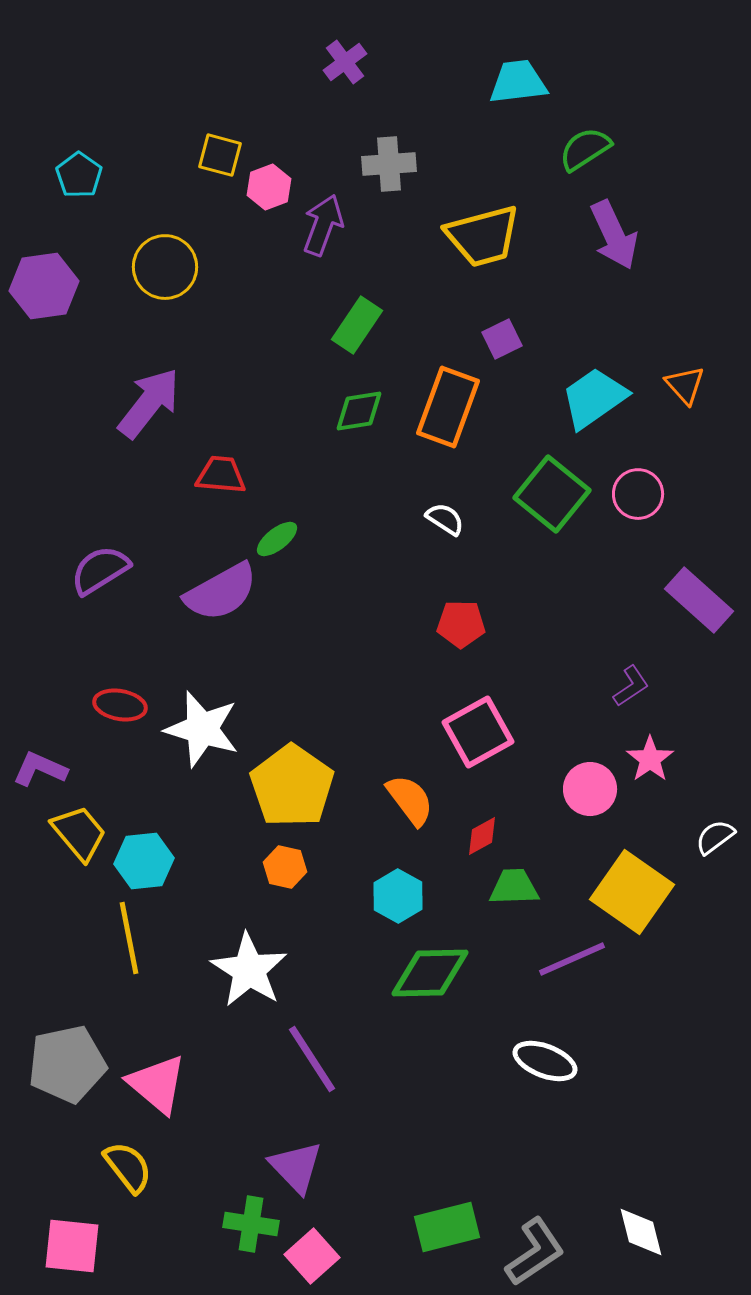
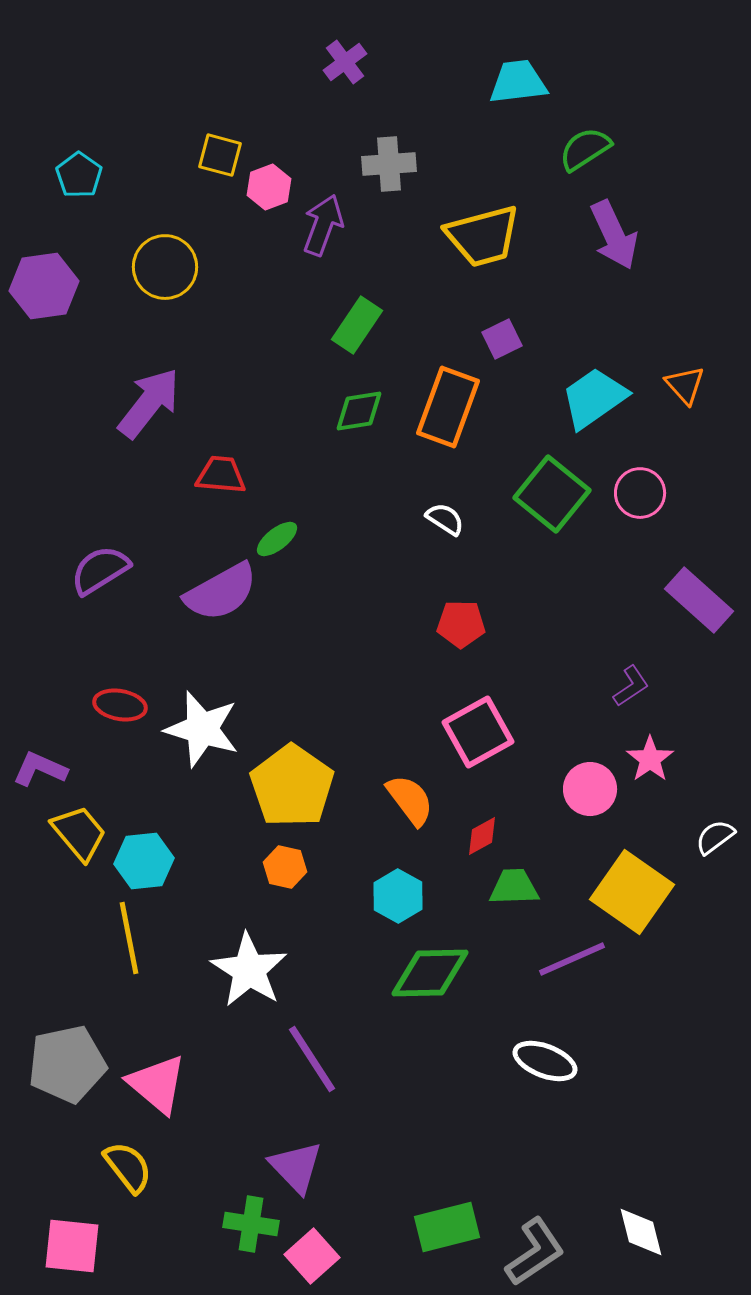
pink circle at (638, 494): moved 2 px right, 1 px up
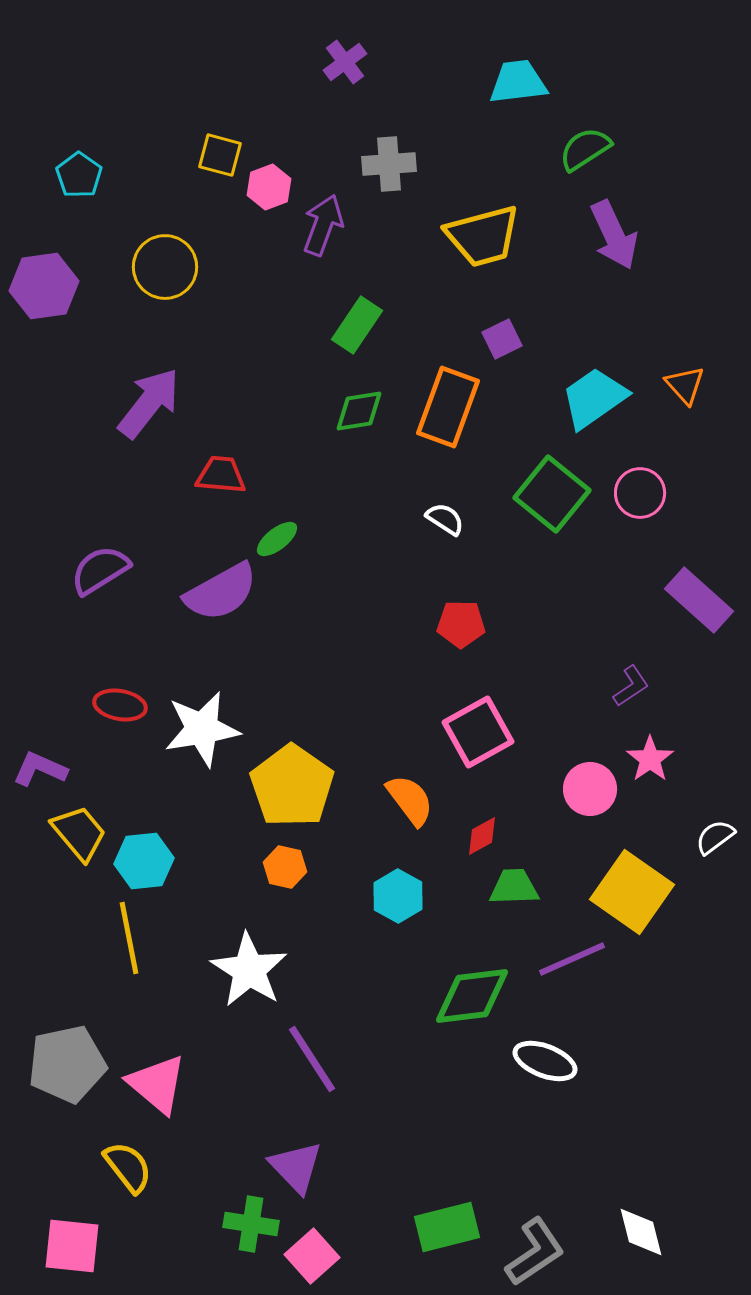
white star at (202, 729): rotated 26 degrees counterclockwise
green diamond at (430, 973): moved 42 px right, 23 px down; rotated 6 degrees counterclockwise
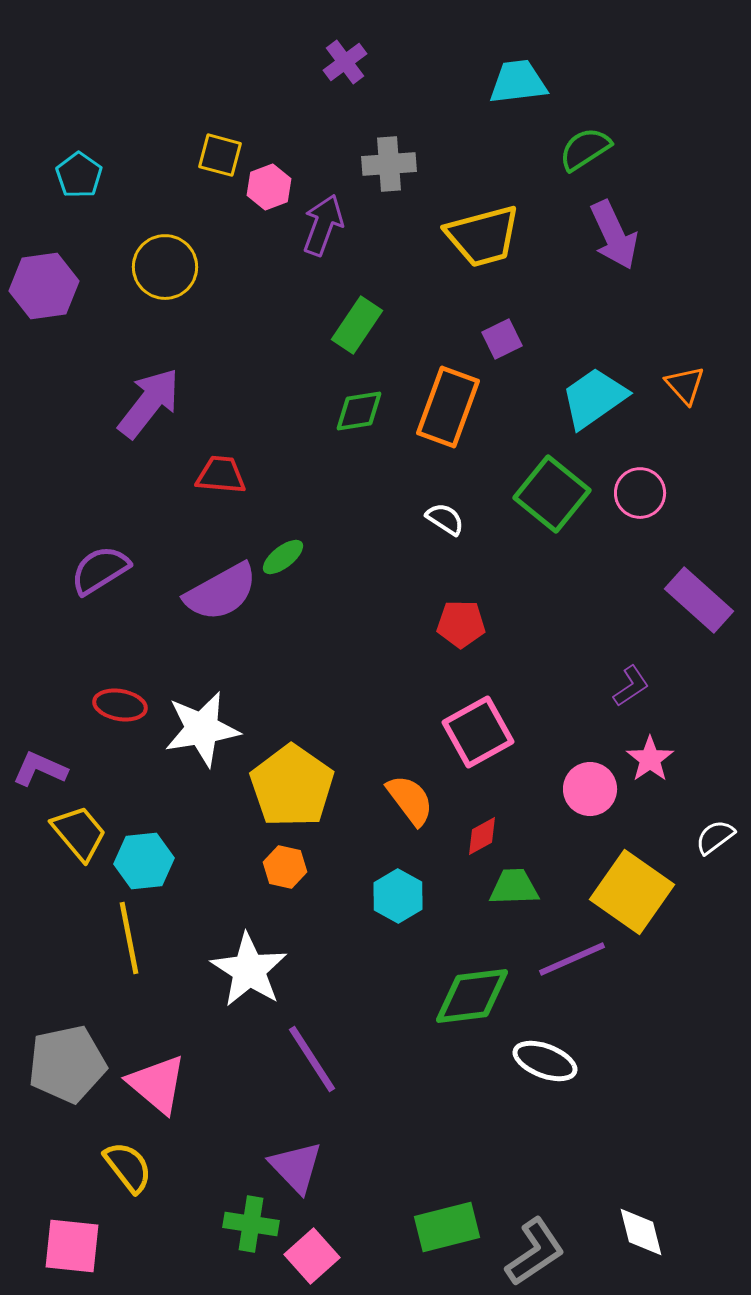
green ellipse at (277, 539): moved 6 px right, 18 px down
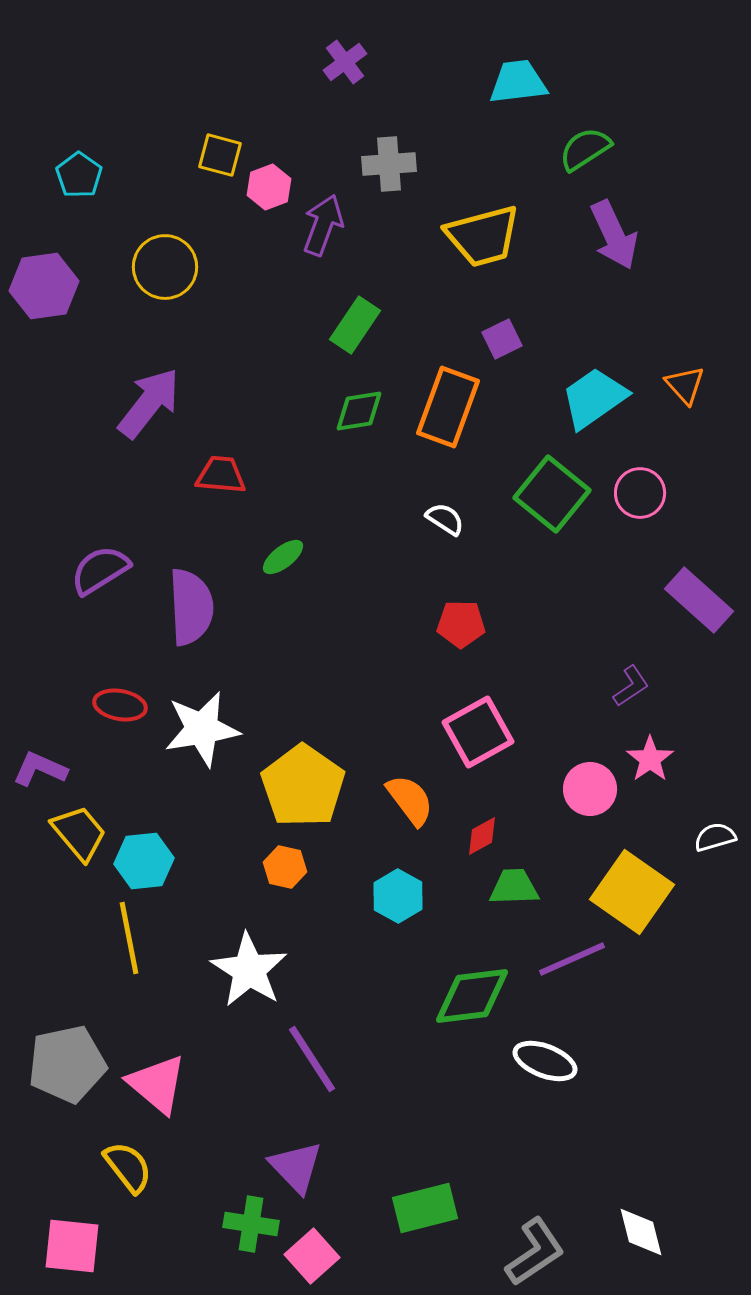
green rectangle at (357, 325): moved 2 px left
purple semicircle at (221, 592): moved 30 px left, 15 px down; rotated 64 degrees counterclockwise
yellow pentagon at (292, 786): moved 11 px right
white semicircle at (715, 837): rotated 21 degrees clockwise
green rectangle at (447, 1227): moved 22 px left, 19 px up
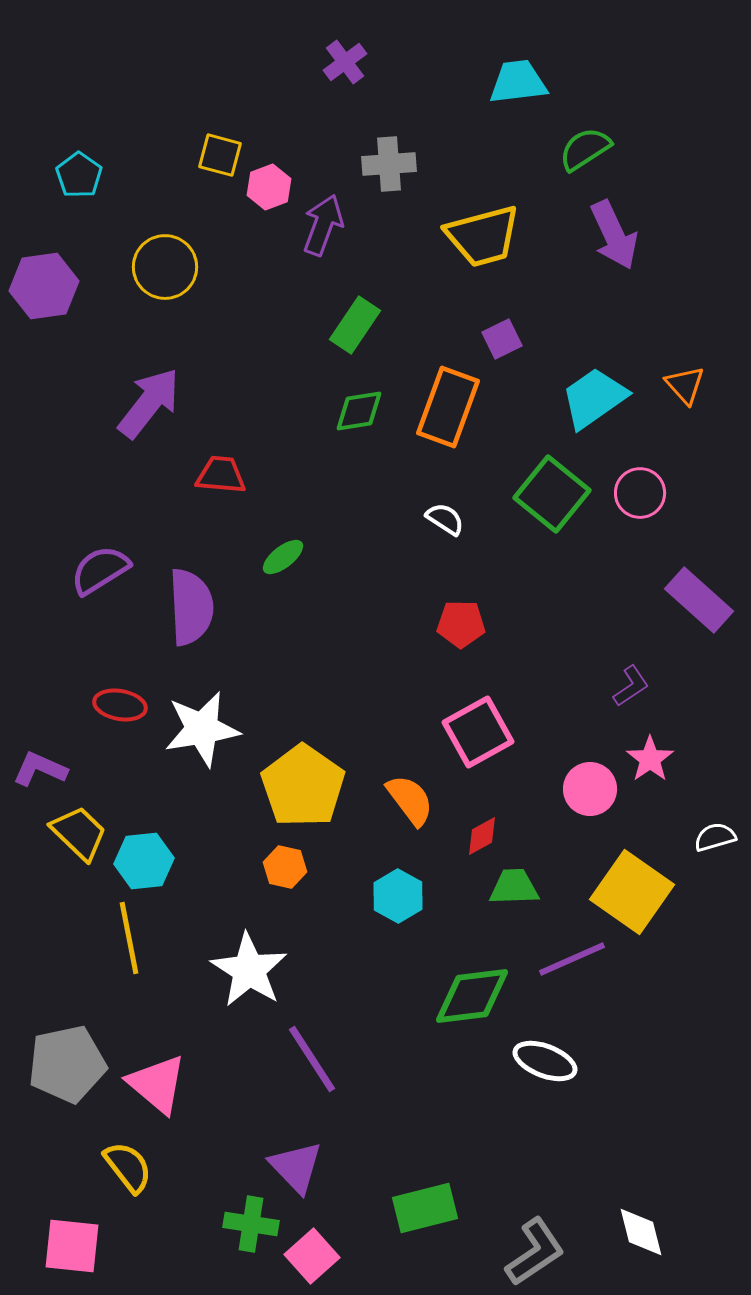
yellow trapezoid at (79, 833): rotated 6 degrees counterclockwise
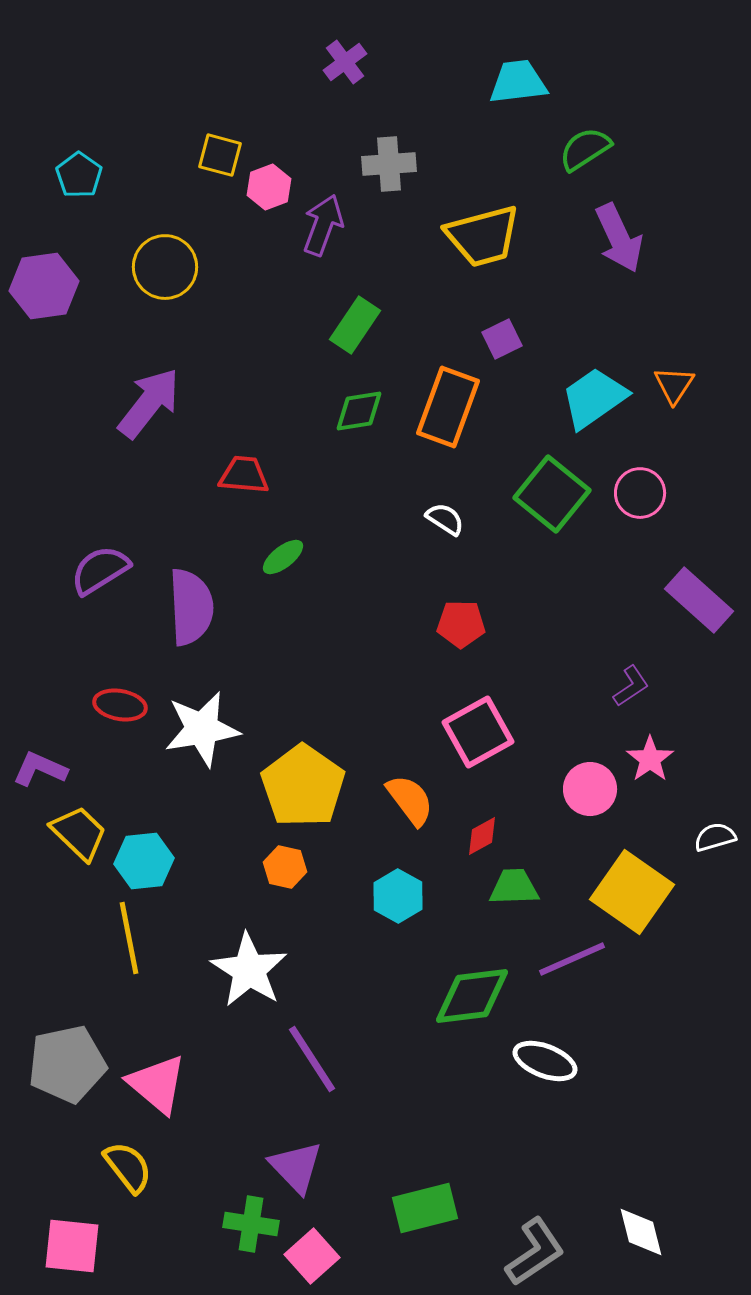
purple arrow at (614, 235): moved 5 px right, 3 px down
orange triangle at (685, 385): moved 11 px left; rotated 15 degrees clockwise
red trapezoid at (221, 475): moved 23 px right
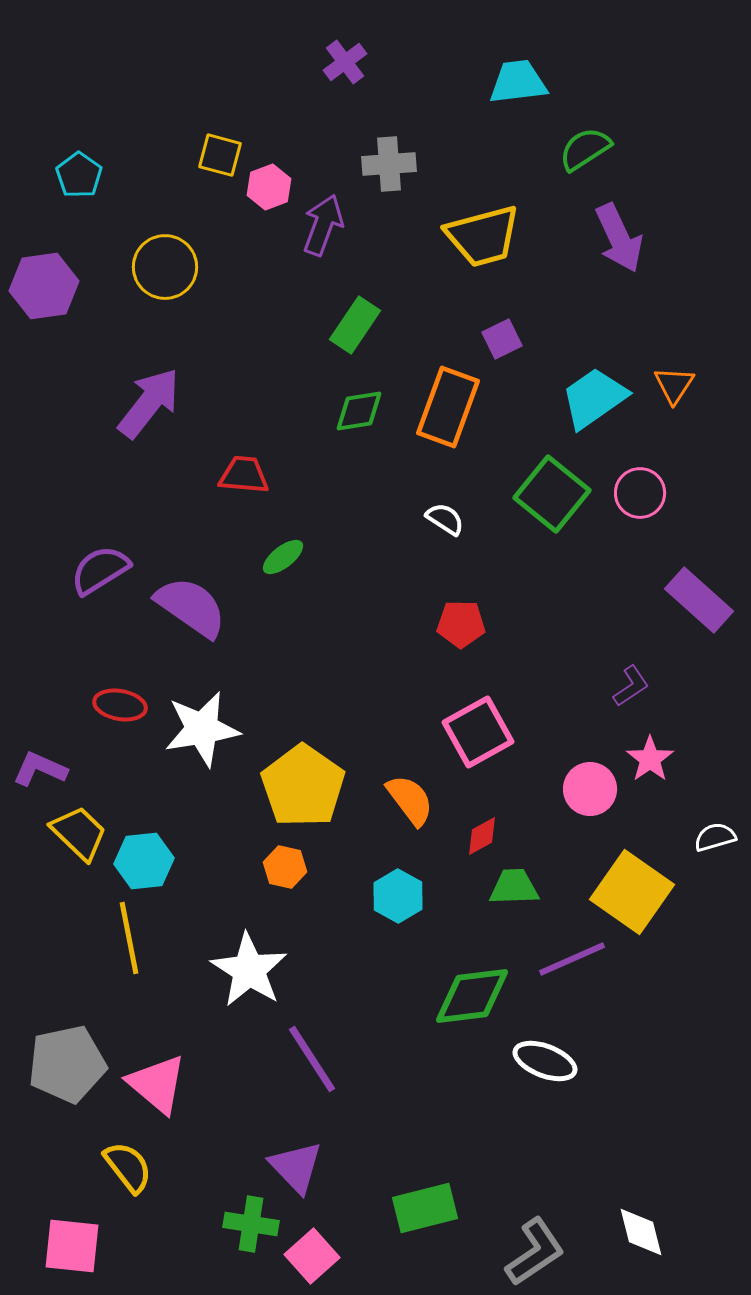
purple semicircle at (191, 607): rotated 52 degrees counterclockwise
